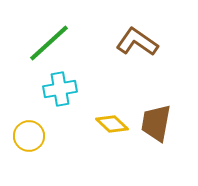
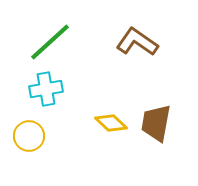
green line: moved 1 px right, 1 px up
cyan cross: moved 14 px left
yellow diamond: moved 1 px left, 1 px up
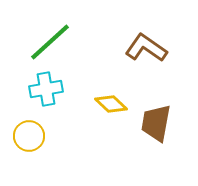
brown L-shape: moved 9 px right, 6 px down
yellow diamond: moved 19 px up
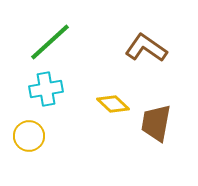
yellow diamond: moved 2 px right
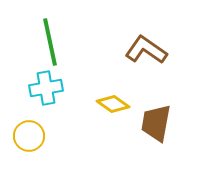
green line: rotated 60 degrees counterclockwise
brown L-shape: moved 2 px down
cyan cross: moved 1 px up
yellow diamond: rotated 8 degrees counterclockwise
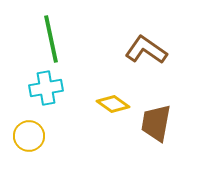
green line: moved 1 px right, 3 px up
